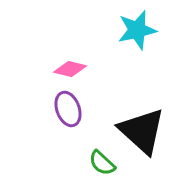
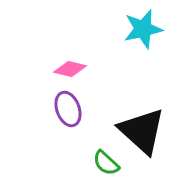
cyan star: moved 6 px right, 1 px up
green semicircle: moved 4 px right
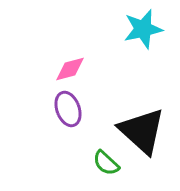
pink diamond: rotated 28 degrees counterclockwise
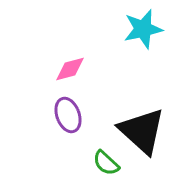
purple ellipse: moved 6 px down
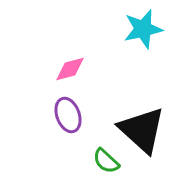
black triangle: moved 1 px up
green semicircle: moved 2 px up
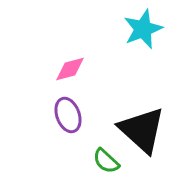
cyan star: rotated 9 degrees counterclockwise
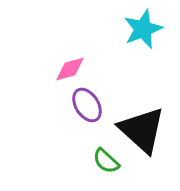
purple ellipse: moved 19 px right, 10 px up; rotated 12 degrees counterclockwise
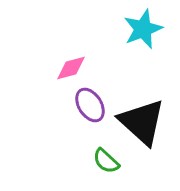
pink diamond: moved 1 px right, 1 px up
purple ellipse: moved 3 px right
black triangle: moved 8 px up
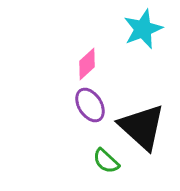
pink diamond: moved 16 px right, 4 px up; rotated 28 degrees counterclockwise
black triangle: moved 5 px down
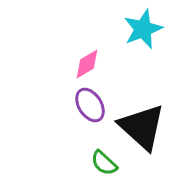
pink diamond: rotated 12 degrees clockwise
green semicircle: moved 2 px left, 2 px down
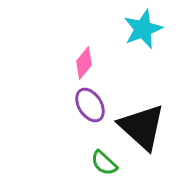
pink diamond: moved 3 px left, 1 px up; rotated 20 degrees counterclockwise
